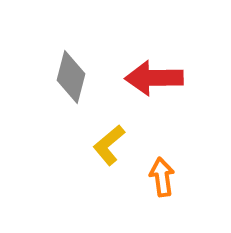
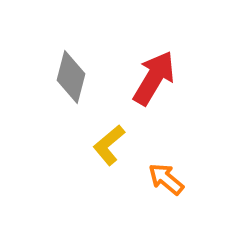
red arrow: rotated 122 degrees clockwise
orange arrow: moved 4 px right, 2 px down; rotated 42 degrees counterclockwise
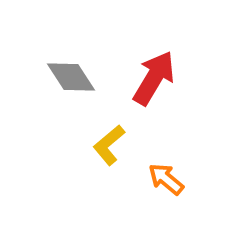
gray diamond: rotated 48 degrees counterclockwise
